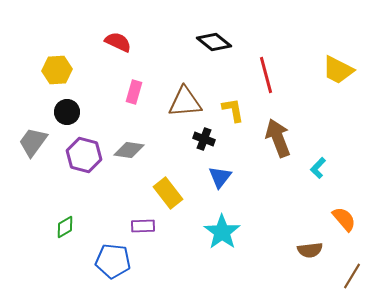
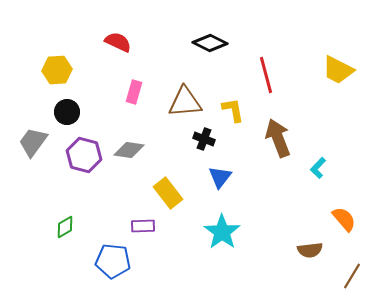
black diamond: moved 4 px left, 1 px down; rotated 12 degrees counterclockwise
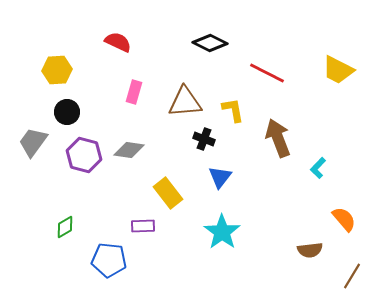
red line: moved 1 px right, 2 px up; rotated 48 degrees counterclockwise
blue pentagon: moved 4 px left, 1 px up
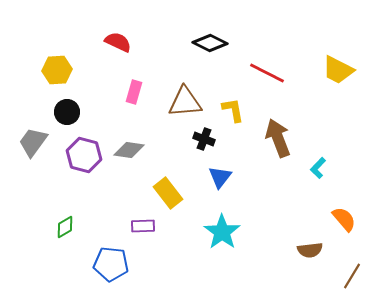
blue pentagon: moved 2 px right, 4 px down
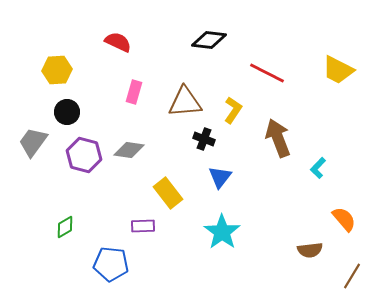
black diamond: moved 1 px left, 3 px up; rotated 20 degrees counterclockwise
yellow L-shape: rotated 44 degrees clockwise
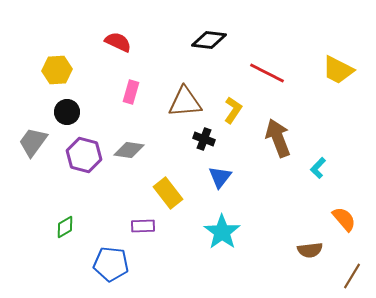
pink rectangle: moved 3 px left
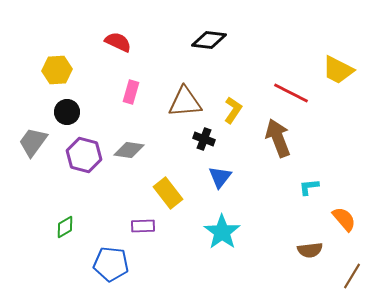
red line: moved 24 px right, 20 px down
cyan L-shape: moved 9 px left, 19 px down; rotated 40 degrees clockwise
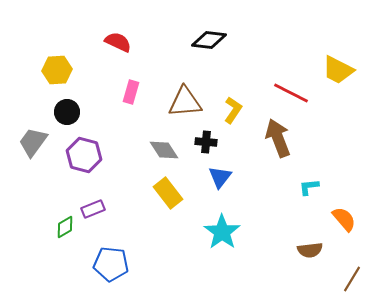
black cross: moved 2 px right, 3 px down; rotated 15 degrees counterclockwise
gray diamond: moved 35 px right; rotated 48 degrees clockwise
purple rectangle: moved 50 px left, 17 px up; rotated 20 degrees counterclockwise
brown line: moved 3 px down
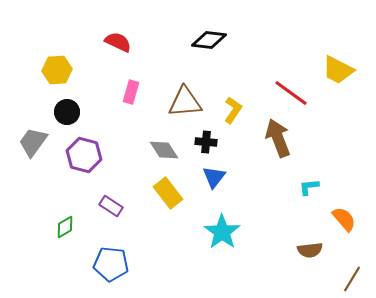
red line: rotated 9 degrees clockwise
blue triangle: moved 6 px left
purple rectangle: moved 18 px right, 3 px up; rotated 55 degrees clockwise
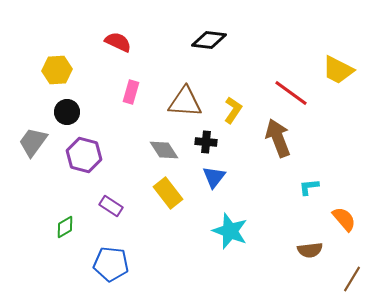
brown triangle: rotated 9 degrees clockwise
cyan star: moved 8 px right, 1 px up; rotated 15 degrees counterclockwise
